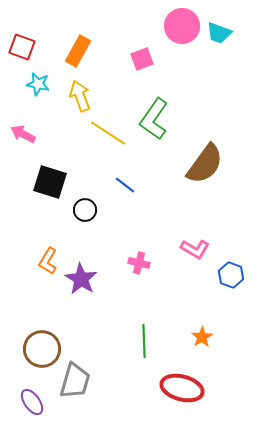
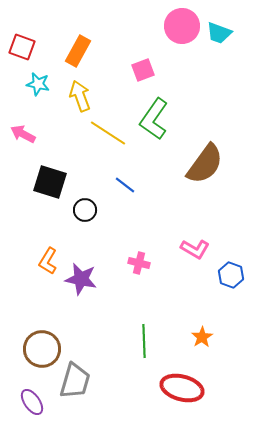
pink square: moved 1 px right, 11 px down
purple star: rotated 20 degrees counterclockwise
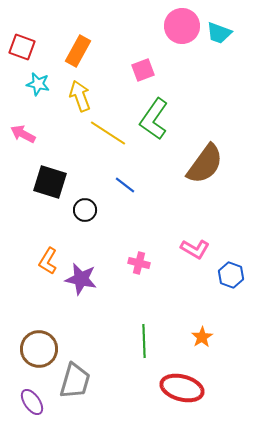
brown circle: moved 3 px left
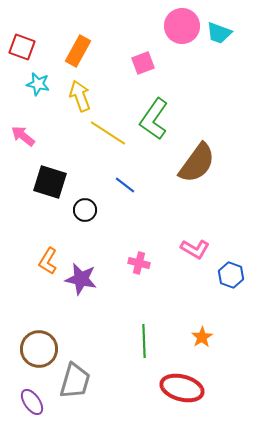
pink square: moved 7 px up
pink arrow: moved 2 px down; rotated 10 degrees clockwise
brown semicircle: moved 8 px left, 1 px up
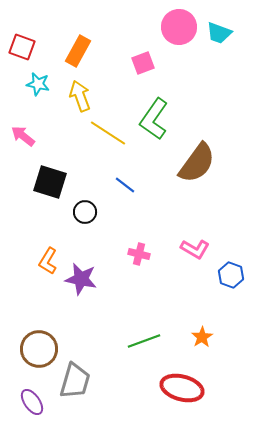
pink circle: moved 3 px left, 1 px down
black circle: moved 2 px down
pink cross: moved 9 px up
green line: rotated 72 degrees clockwise
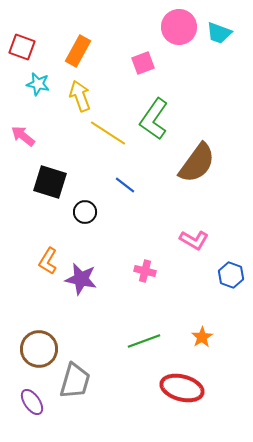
pink L-shape: moved 1 px left, 9 px up
pink cross: moved 6 px right, 17 px down
